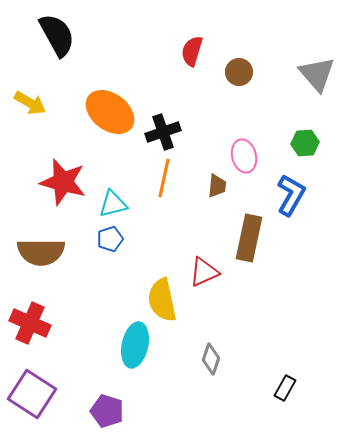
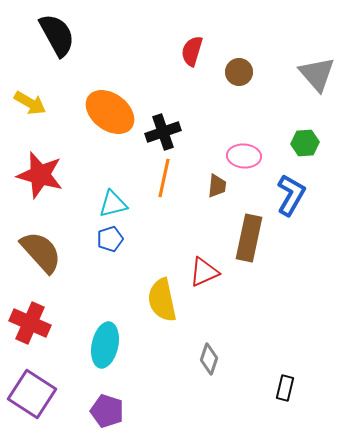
pink ellipse: rotated 72 degrees counterclockwise
red star: moved 23 px left, 7 px up
brown semicircle: rotated 132 degrees counterclockwise
cyan ellipse: moved 30 px left
gray diamond: moved 2 px left
black rectangle: rotated 15 degrees counterclockwise
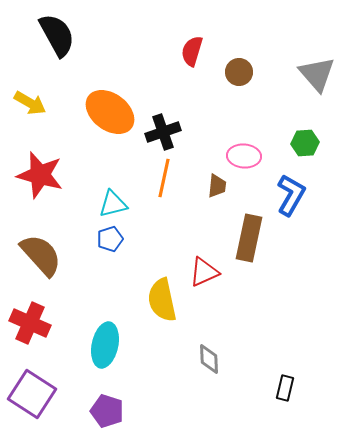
brown semicircle: moved 3 px down
gray diamond: rotated 20 degrees counterclockwise
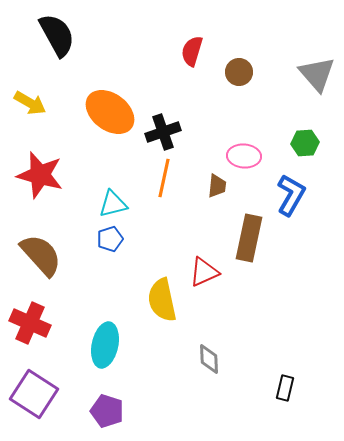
purple square: moved 2 px right
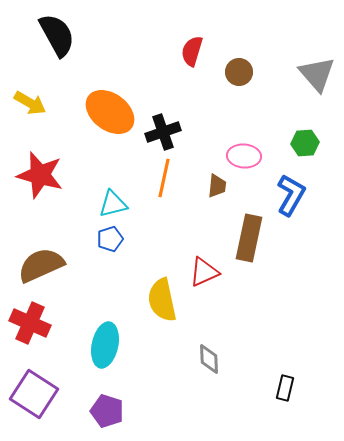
brown semicircle: moved 10 px down; rotated 72 degrees counterclockwise
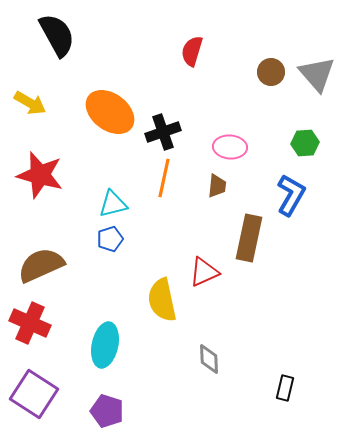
brown circle: moved 32 px right
pink ellipse: moved 14 px left, 9 px up
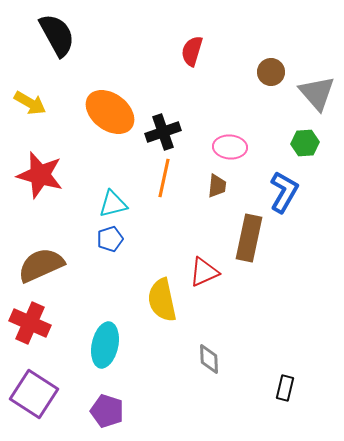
gray triangle: moved 19 px down
blue L-shape: moved 7 px left, 3 px up
